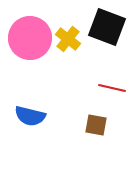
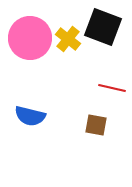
black square: moved 4 px left
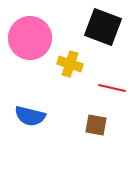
yellow cross: moved 2 px right, 25 px down; rotated 20 degrees counterclockwise
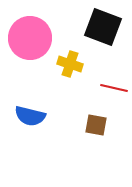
red line: moved 2 px right
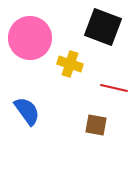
blue semicircle: moved 3 px left, 5 px up; rotated 140 degrees counterclockwise
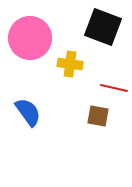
yellow cross: rotated 10 degrees counterclockwise
blue semicircle: moved 1 px right, 1 px down
brown square: moved 2 px right, 9 px up
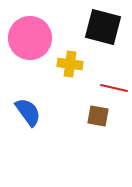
black square: rotated 6 degrees counterclockwise
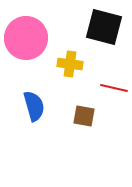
black square: moved 1 px right
pink circle: moved 4 px left
blue semicircle: moved 6 px right, 6 px up; rotated 20 degrees clockwise
brown square: moved 14 px left
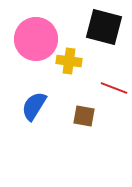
pink circle: moved 10 px right, 1 px down
yellow cross: moved 1 px left, 3 px up
red line: rotated 8 degrees clockwise
blue semicircle: rotated 132 degrees counterclockwise
